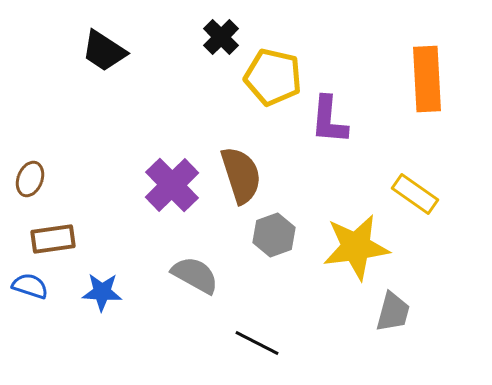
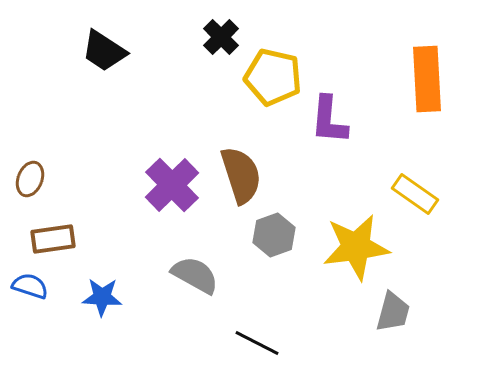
blue star: moved 5 px down
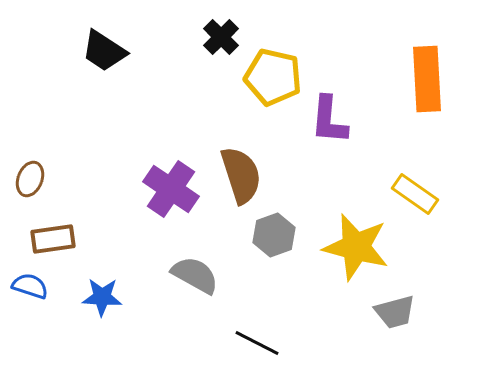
purple cross: moved 1 px left, 4 px down; rotated 12 degrees counterclockwise
yellow star: rotated 22 degrees clockwise
gray trapezoid: moved 2 px right; rotated 60 degrees clockwise
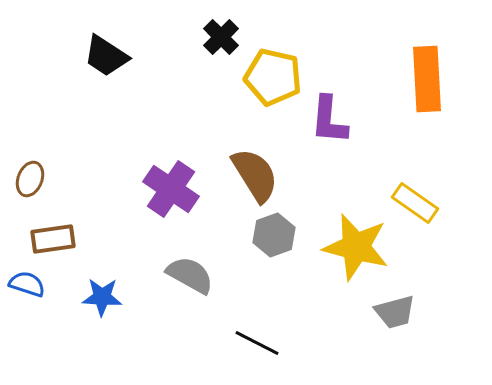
black trapezoid: moved 2 px right, 5 px down
brown semicircle: moved 14 px right; rotated 14 degrees counterclockwise
yellow rectangle: moved 9 px down
gray semicircle: moved 5 px left
blue semicircle: moved 3 px left, 2 px up
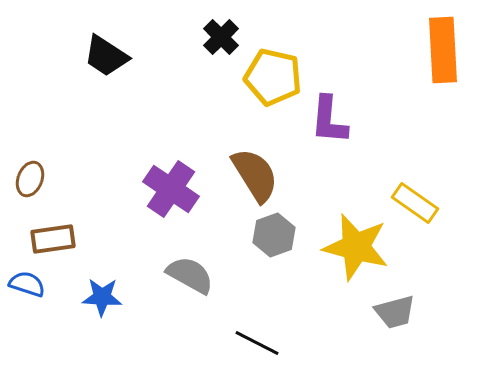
orange rectangle: moved 16 px right, 29 px up
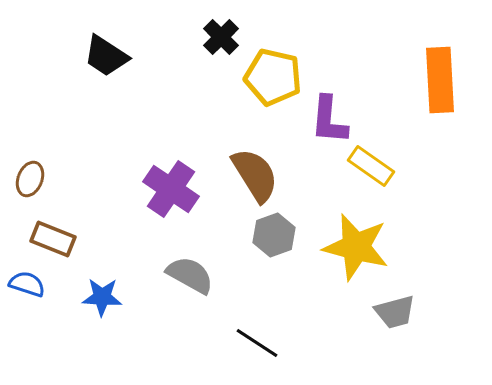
orange rectangle: moved 3 px left, 30 px down
yellow rectangle: moved 44 px left, 37 px up
brown rectangle: rotated 30 degrees clockwise
black line: rotated 6 degrees clockwise
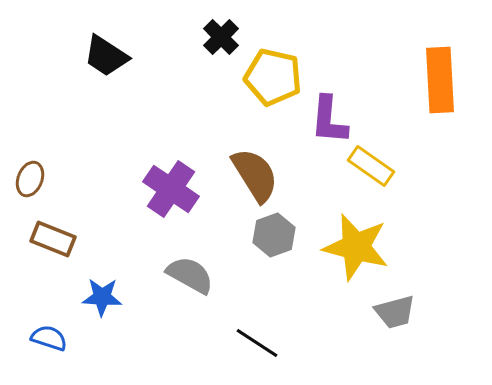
blue semicircle: moved 22 px right, 54 px down
